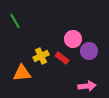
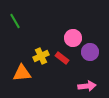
pink circle: moved 1 px up
purple circle: moved 1 px right, 1 px down
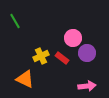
purple circle: moved 3 px left, 1 px down
orange triangle: moved 3 px right, 6 px down; rotated 30 degrees clockwise
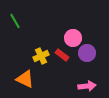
red rectangle: moved 3 px up
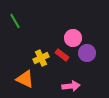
yellow cross: moved 2 px down
pink arrow: moved 16 px left
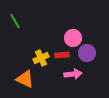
red rectangle: rotated 40 degrees counterclockwise
pink arrow: moved 2 px right, 12 px up
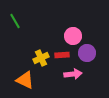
pink circle: moved 2 px up
orange triangle: moved 1 px down
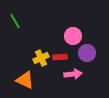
red rectangle: moved 2 px left, 2 px down
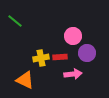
green line: rotated 21 degrees counterclockwise
yellow cross: rotated 14 degrees clockwise
